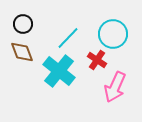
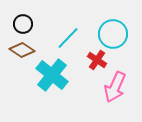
brown diamond: moved 2 px up; rotated 35 degrees counterclockwise
cyan cross: moved 7 px left, 4 px down
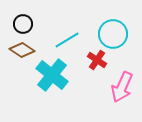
cyan line: moved 1 px left, 2 px down; rotated 15 degrees clockwise
pink arrow: moved 7 px right
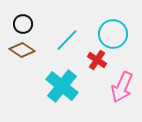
cyan line: rotated 15 degrees counterclockwise
cyan cross: moved 10 px right, 11 px down
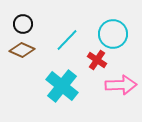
brown diamond: rotated 10 degrees counterclockwise
pink arrow: moved 1 px left, 2 px up; rotated 116 degrees counterclockwise
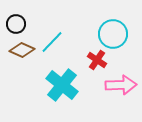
black circle: moved 7 px left
cyan line: moved 15 px left, 2 px down
cyan cross: moved 1 px up
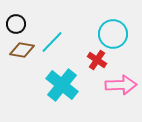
brown diamond: rotated 15 degrees counterclockwise
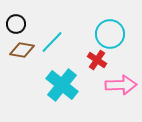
cyan circle: moved 3 px left
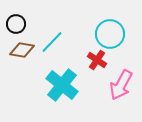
pink arrow: rotated 120 degrees clockwise
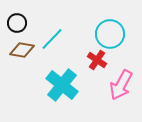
black circle: moved 1 px right, 1 px up
cyan line: moved 3 px up
